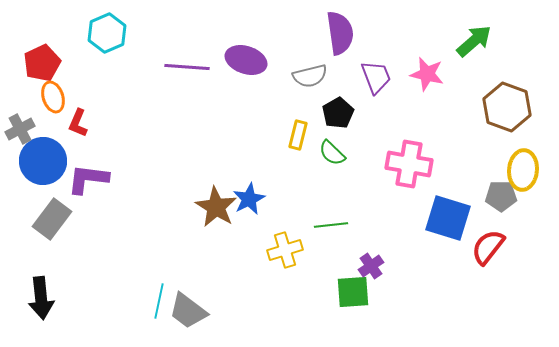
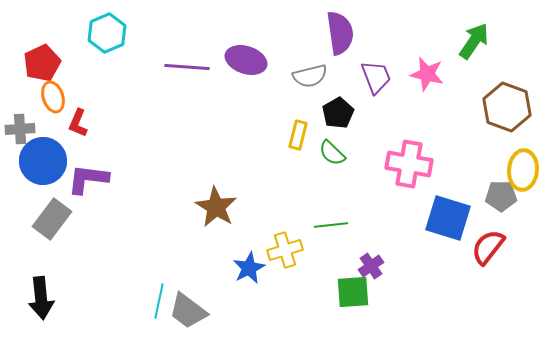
green arrow: rotated 15 degrees counterclockwise
gray cross: rotated 24 degrees clockwise
blue star: moved 69 px down
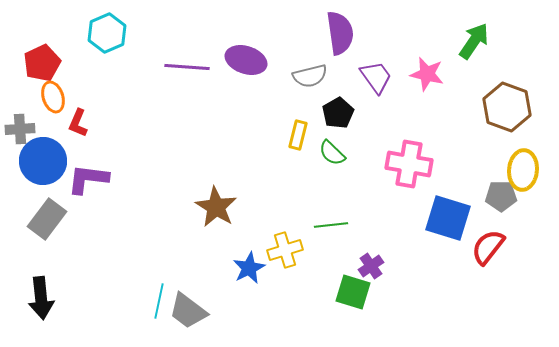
purple trapezoid: rotated 15 degrees counterclockwise
gray rectangle: moved 5 px left
green square: rotated 21 degrees clockwise
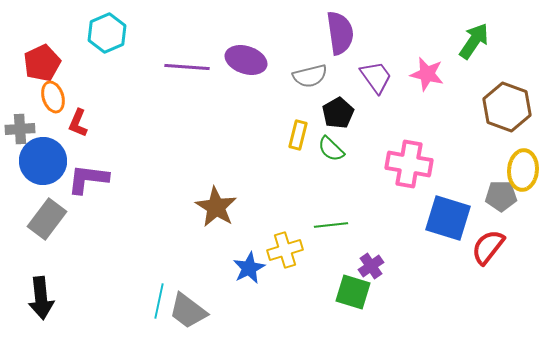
green semicircle: moved 1 px left, 4 px up
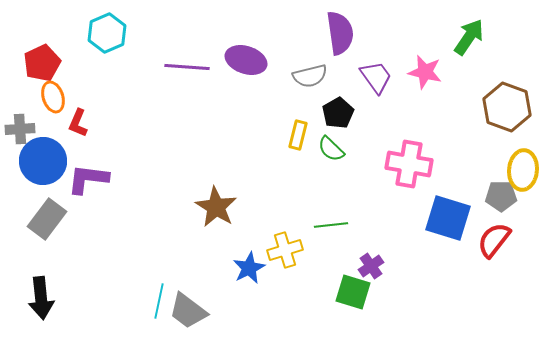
green arrow: moved 5 px left, 4 px up
pink star: moved 2 px left, 2 px up
red semicircle: moved 6 px right, 7 px up
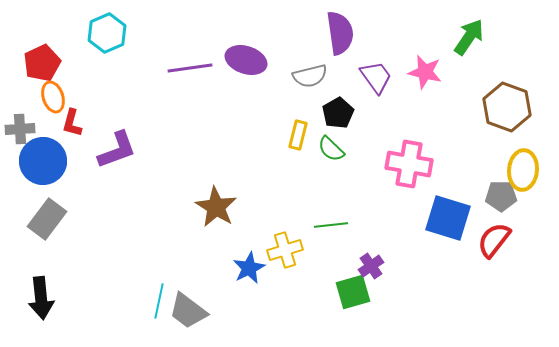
purple line: moved 3 px right, 1 px down; rotated 12 degrees counterclockwise
red L-shape: moved 6 px left; rotated 8 degrees counterclockwise
purple L-shape: moved 29 px right, 29 px up; rotated 153 degrees clockwise
green square: rotated 33 degrees counterclockwise
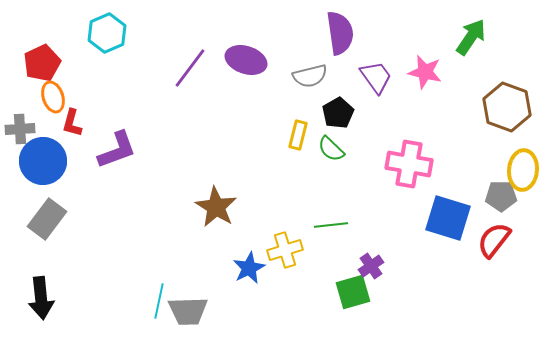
green arrow: moved 2 px right
purple line: rotated 45 degrees counterclockwise
gray trapezoid: rotated 39 degrees counterclockwise
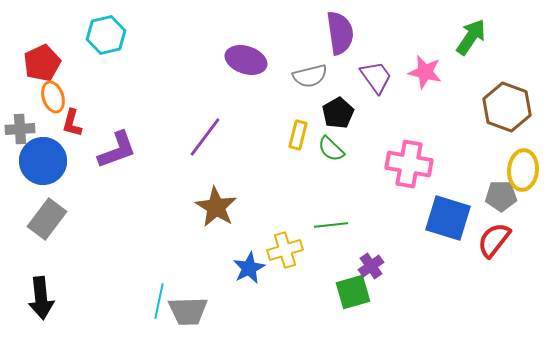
cyan hexagon: moved 1 px left, 2 px down; rotated 9 degrees clockwise
purple line: moved 15 px right, 69 px down
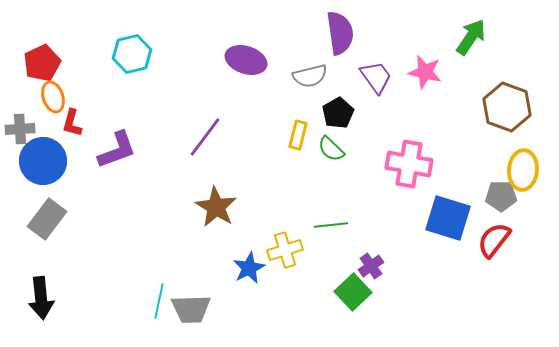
cyan hexagon: moved 26 px right, 19 px down
green square: rotated 27 degrees counterclockwise
gray trapezoid: moved 3 px right, 2 px up
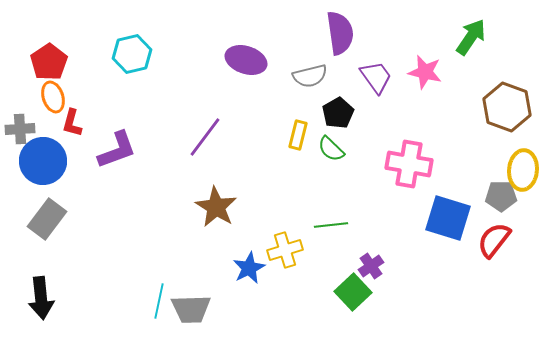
red pentagon: moved 7 px right, 1 px up; rotated 9 degrees counterclockwise
